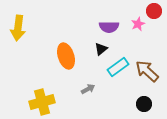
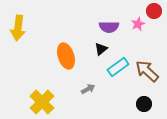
yellow cross: rotated 30 degrees counterclockwise
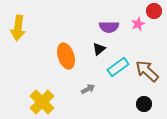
black triangle: moved 2 px left
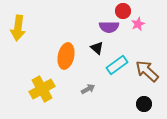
red circle: moved 31 px left
black triangle: moved 2 px left, 1 px up; rotated 40 degrees counterclockwise
orange ellipse: rotated 30 degrees clockwise
cyan rectangle: moved 1 px left, 2 px up
yellow cross: moved 13 px up; rotated 15 degrees clockwise
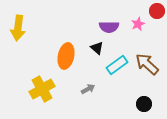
red circle: moved 34 px right
brown arrow: moved 7 px up
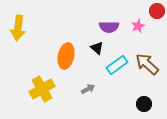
pink star: moved 2 px down
